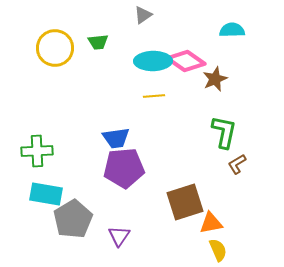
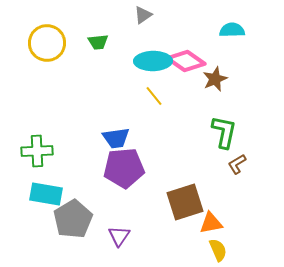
yellow circle: moved 8 px left, 5 px up
yellow line: rotated 55 degrees clockwise
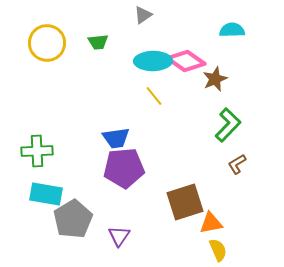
green L-shape: moved 4 px right, 7 px up; rotated 32 degrees clockwise
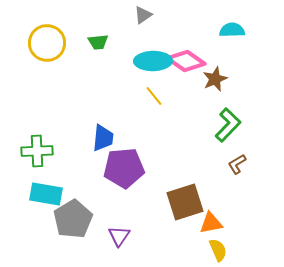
blue trapezoid: moved 13 px left; rotated 76 degrees counterclockwise
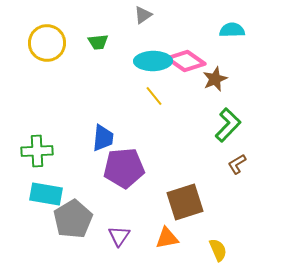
orange triangle: moved 44 px left, 15 px down
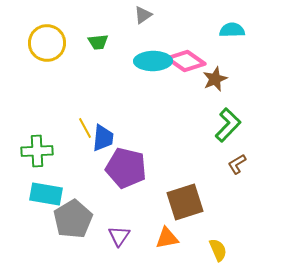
yellow line: moved 69 px left, 32 px down; rotated 10 degrees clockwise
purple pentagon: moved 2 px right; rotated 18 degrees clockwise
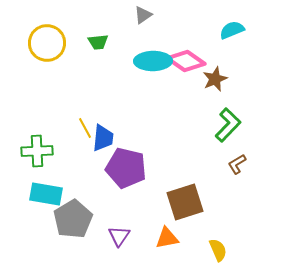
cyan semicircle: rotated 20 degrees counterclockwise
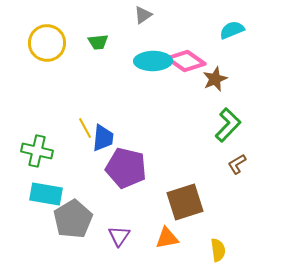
green cross: rotated 16 degrees clockwise
yellow semicircle: rotated 15 degrees clockwise
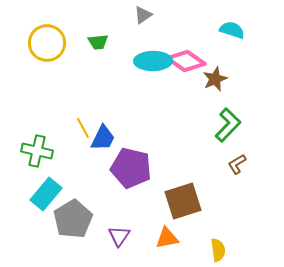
cyan semicircle: rotated 40 degrees clockwise
yellow line: moved 2 px left
blue trapezoid: rotated 20 degrees clockwise
purple pentagon: moved 5 px right
cyan rectangle: rotated 60 degrees counterclockwise
brown square: moved 2 px left, 1 px up
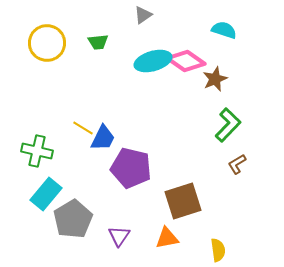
cyan semicircle: moved 8 px left
cyan ellipse: rotated 15 degrees counterclockwise
yellow line: rotated 30 degrees counterclockwise
